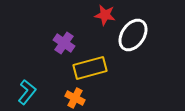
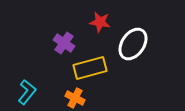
red star: moved 5 px left, 7 px down
white ellipse: moved 9 px down
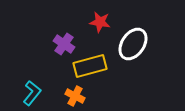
purple cross: moved 1 px down
yellow rectangle: moved 2 px up
cyan L-shape: moved 5 px right, 1 px down
orange cross: moved 2 px up
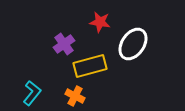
purple cross: rotated 20 degrees clockwise
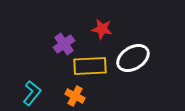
red star: moved 2 px right, 7 px down
white ellipse: moved 14 px down; rotated 24 degrees clockwise
yellow rectangle: rotated 12 degrees clockwise
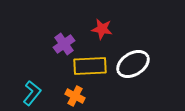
white ellipse: moved 6 px down
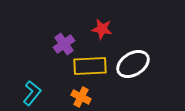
orange cross: moved 6 px right, 1 px down
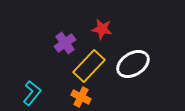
purple cross: moved 1 px right, 1 px up
yellow rectangle: moved 1 px left; rotated 44 degrees counterclockwise
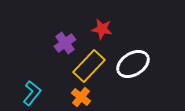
orange cross: rotated 12 degrees clockwise
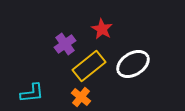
red star: rotated 20 degrees clockwise
purple cross: moved 1 px down
yellow rectangle: rotated 8 degrees clockwise
cyan L-shape: rotated 45 degrees clockwise
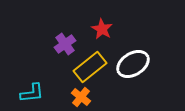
yellow rectangle: moved 1 px right, 1 px down
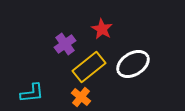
yellow rectangle: moved 1 px left
